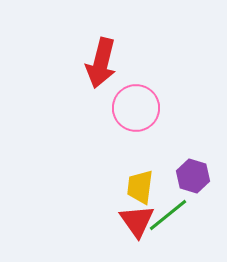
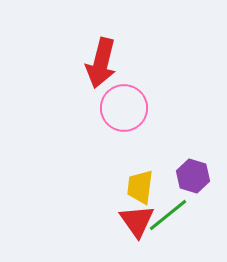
pink circle: moved 12 px left
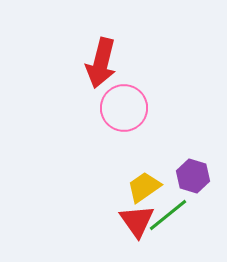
yellow trapezoid: moved 4 px right; rotated 48 degrees clockwise
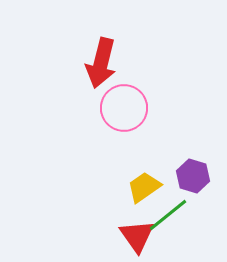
red triangle: moved 15 px down
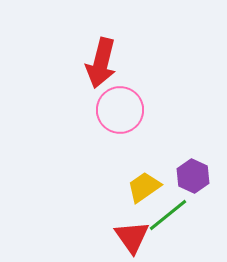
pink circle: moved 4 px left, 2 px down
purple hexagon: rotated 8 degrees clockwise
red triangle: moved 5 px left, 1 px down
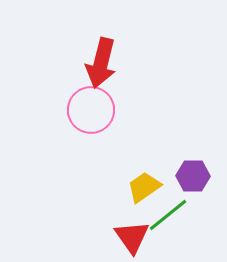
pink circle: moved 29 px left
purple hexagon: rotated 24 degrees counterclockwise
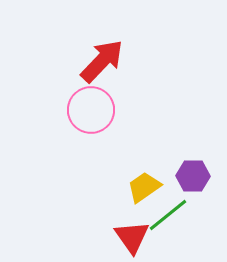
red arrow: moved 1 px right, 2 px up; rotated 150 degrees counterclockwise
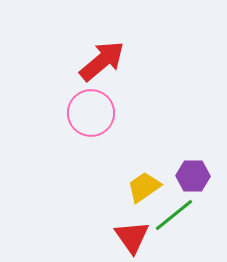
red arrow: rotated 6 degrees clockwise
pink circle: moved 3 px down
green line: moved 6 px right
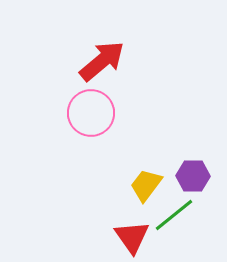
yellow trapezoid: moved 2 px right, 2 px up; rotated 18 degrees counterclockwise
